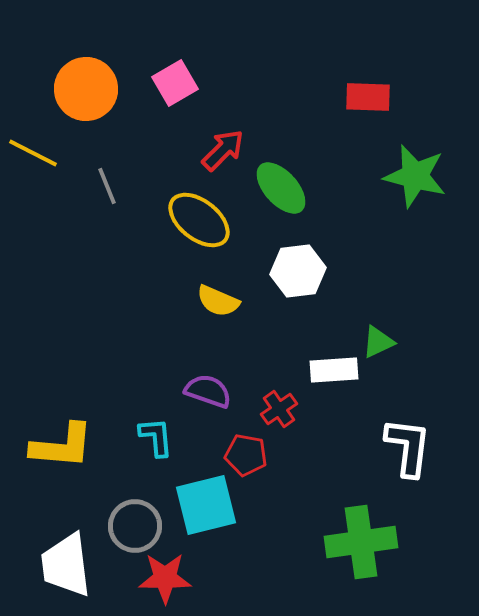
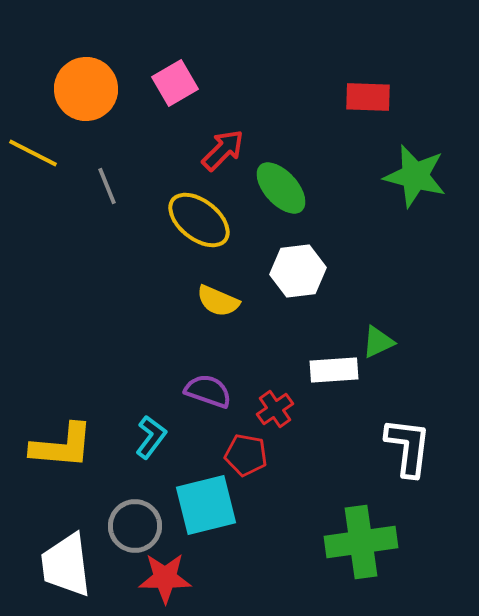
red cross: moved 4 px left
cyan L-shape: moved 5 px left; rotated 42 degrees clockwise
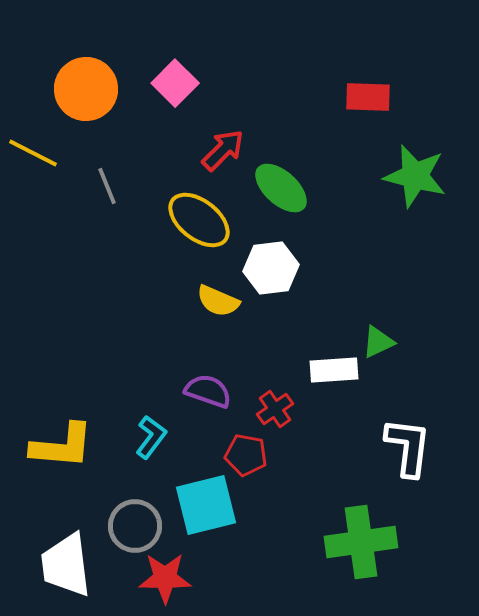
pink square: rotated 15 degrees counterclockwise
green ellipse: rotated 6 degrees counterclockwise
white hexagon: moved 27 px left, 3 px up
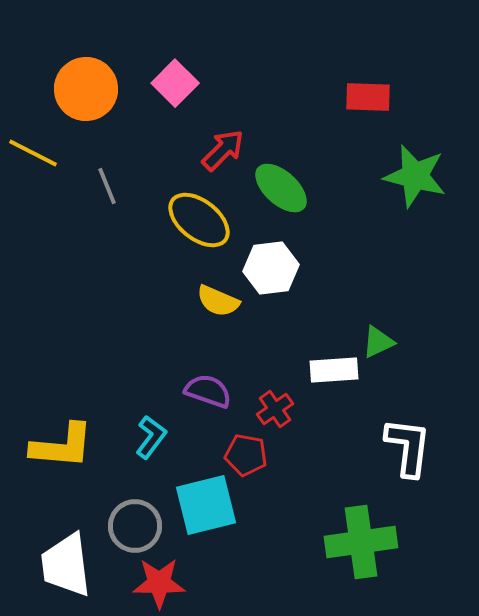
red star: moved 6 px left, 5 px down
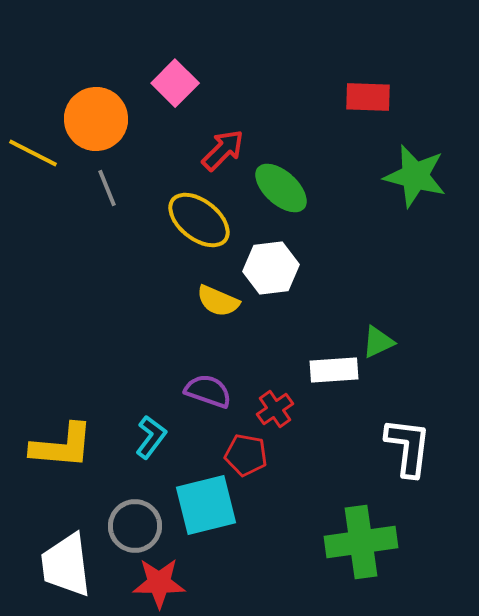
orange circle: moved 10 px right, 30 px down
gray line: moved 2 px down
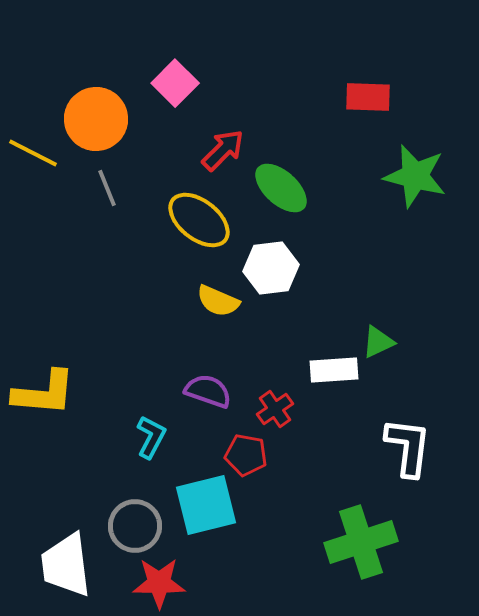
cyan L-shape: rotated 9 degrees counterclockwise
yellow L-shape: moved 18 px left, 53 px up
green cross: rotated 10 degrees counterclockwise
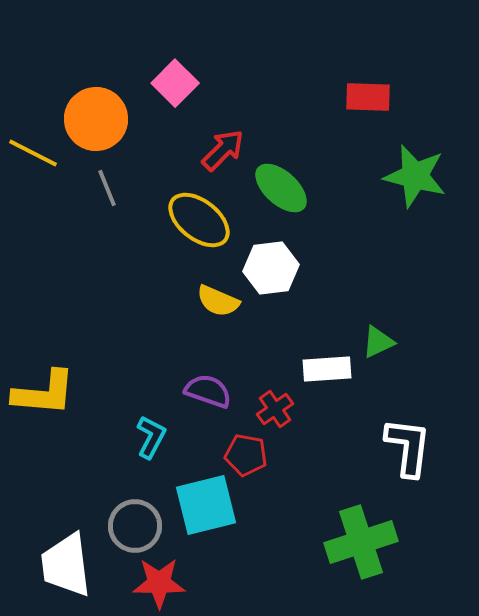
white rectangle: moved 7 px left, 1 px up
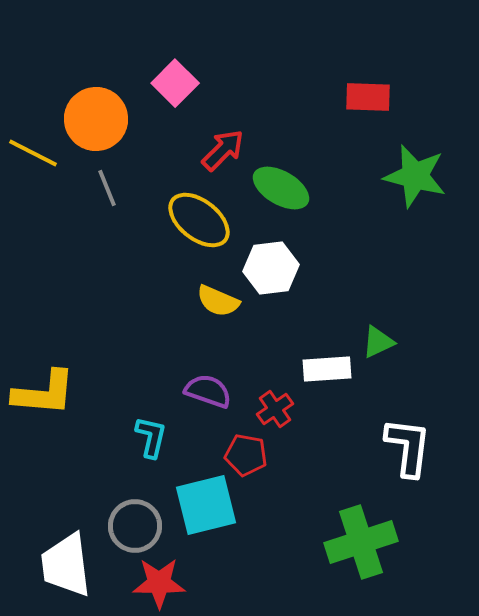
green ellipse: rotated 12 degrees counterclockwise
cyan L-shape: rotated 15 degrees counterclockwise
